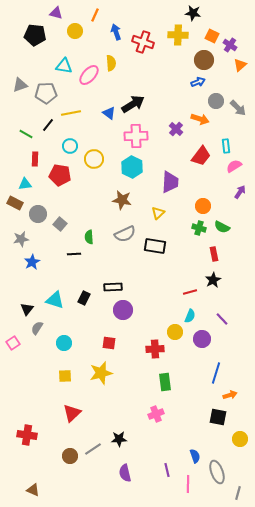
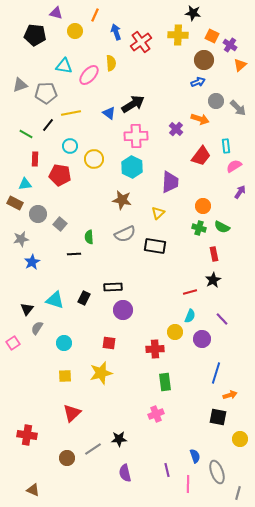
red cross at (143, 42): moved 2 px left; rotated 35 degrees clockwise
brown circle at (70, 456): moved 3 px left, 2 px down
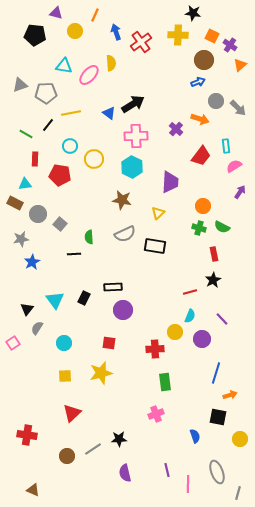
cyan triangle at (55, 300): rotated 36 degrees clockwise
blue semicircle at (195, 456): moved 20 px up
brown circle at (67, 458): moved 2 px up
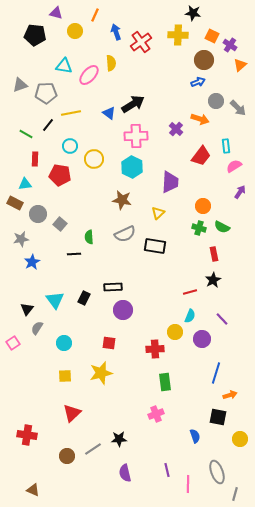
gray line at (238, 493): moved 3 px left, 1 px down
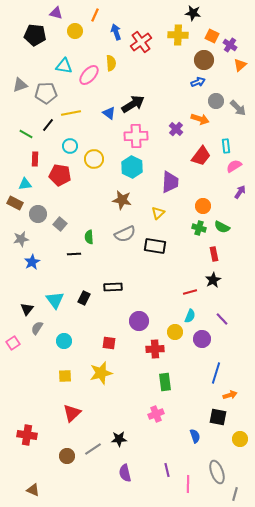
purple circle at (123, 310): moved 16 px right, 11 px down
cyan circle at (64, 343): moved 2 px up
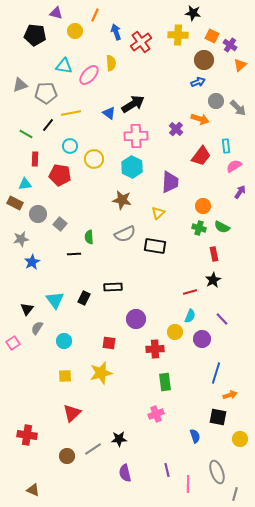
purple circle at (139, 321): moved 3 px left, 2 px up
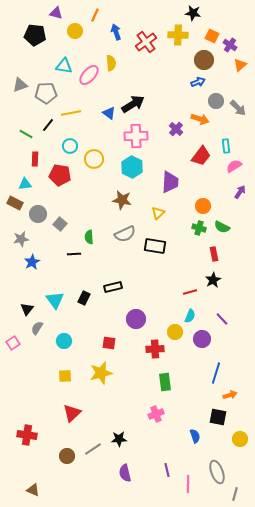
red cross at (141, 42): moved 5 px right
black rectangle at (113, 287): rotated 12 degrees counterclockwise
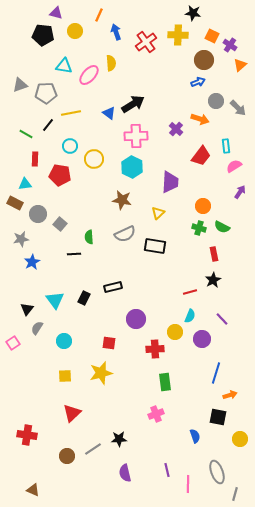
orange line at (95, 15): moved 4 px right
black pentagon at (35, 35): moved 8 px right
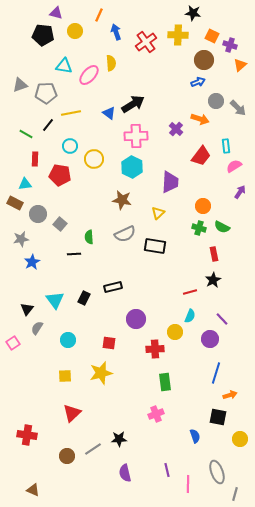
purple cross at (230, 45): rotated 16 degrees counterclockwise
purple circle at (202, 339): moved 8 px right
cyan circle at (64, 341): moved 4 px right, 1 px up
